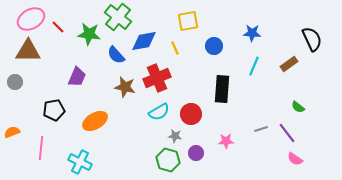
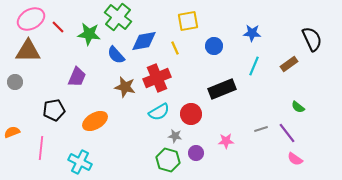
black rectangle: rotated 64 degrees clockwise
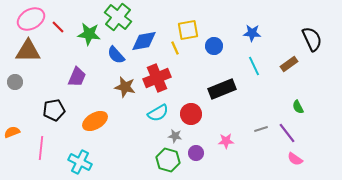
yellow square: moved 9 px down
cyan line: rotated 48 degrees counterclockwise
green semicircle: rotated 24 degrees clockwise
cyan semicircle: moved 1 px left, 1 px down
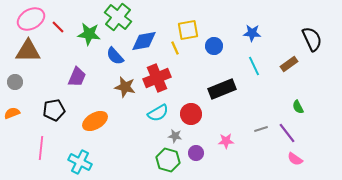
blue semicircle: moved 1 px left, 1 px down
orange semicircle: moved 19 px up
